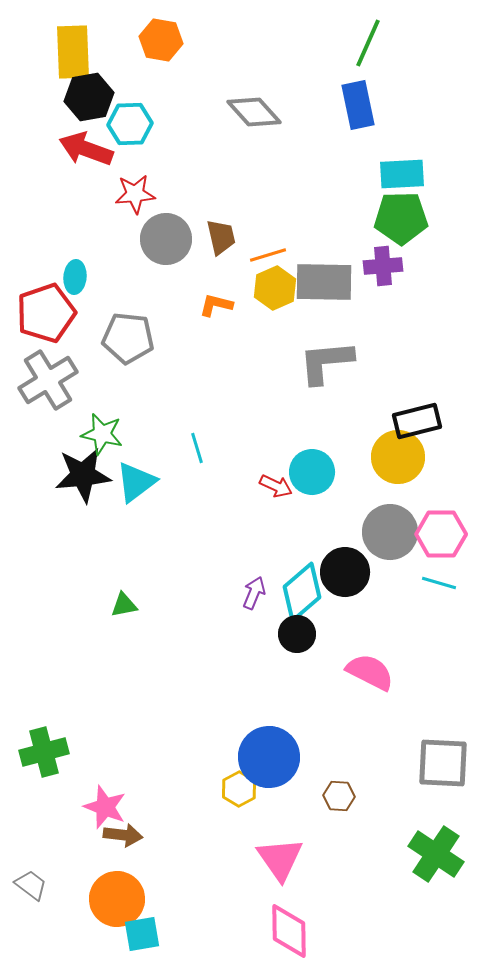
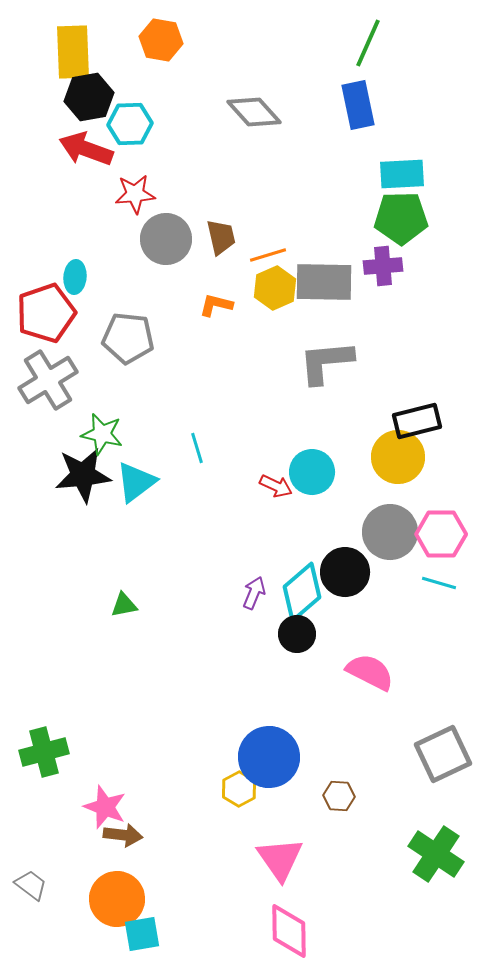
gray square at (443, 763): moved 9 px up; rotated 28 degrees counterclockwise
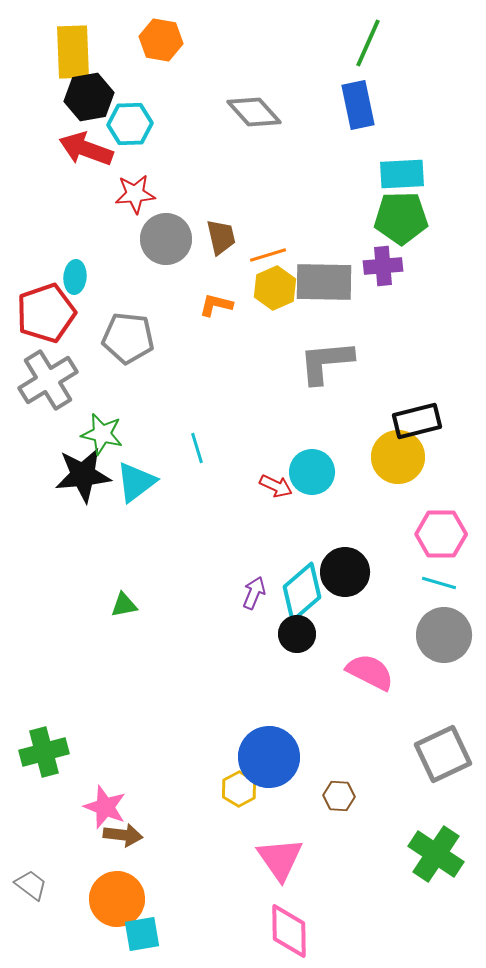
gray circle at (390, 532): moved 54 px right, 103 px down
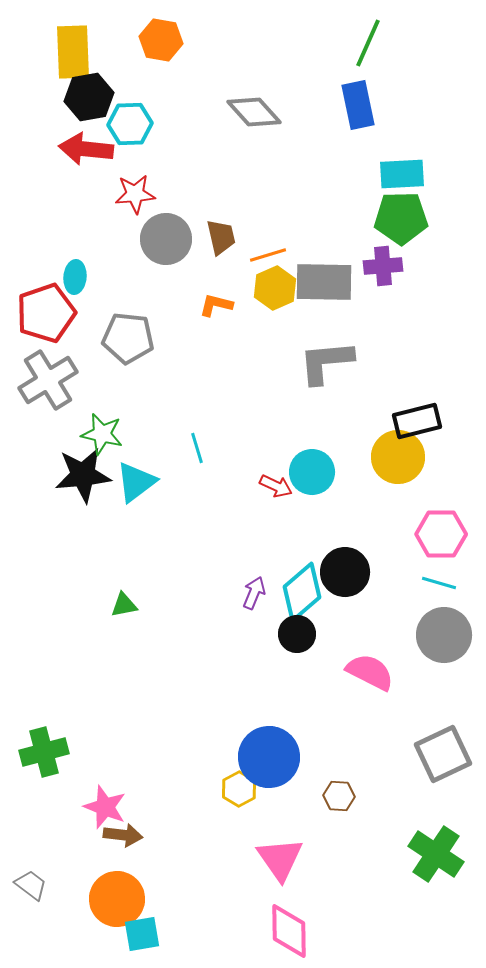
red arrow at (86, 149): rotated 14 degrees counterclockwise
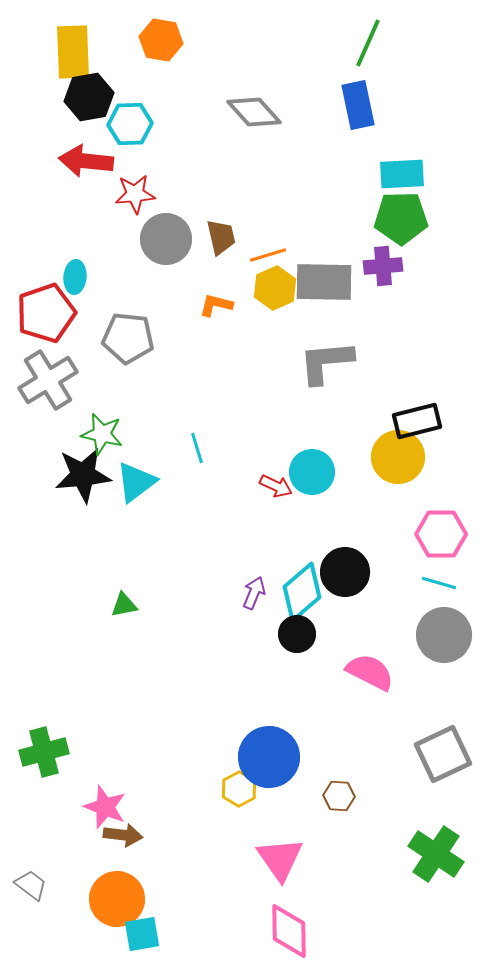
red arrow at (86, 149): moved 12 px down
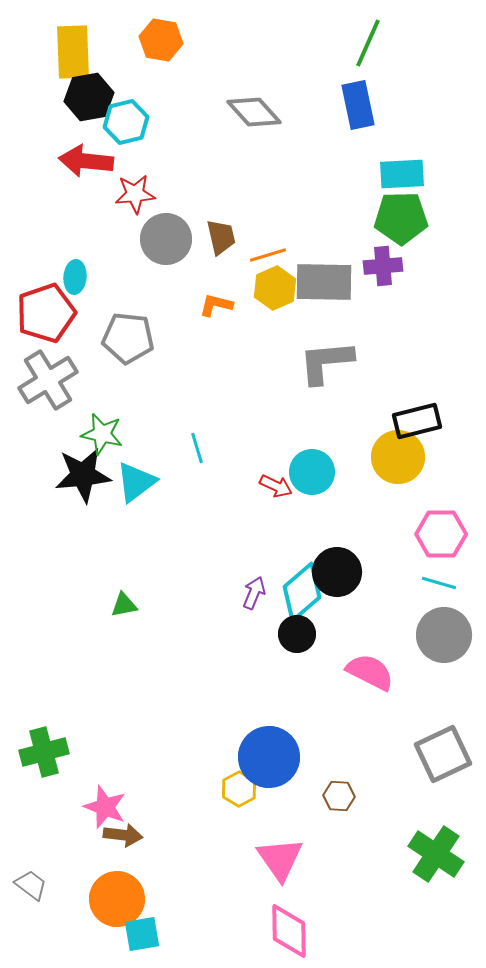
cyan hexagon at (130, 124): moved 4 px left, 2 px up; rotated 12 degrees counterclockwise
black circle at (345, 572): moved 8 px left
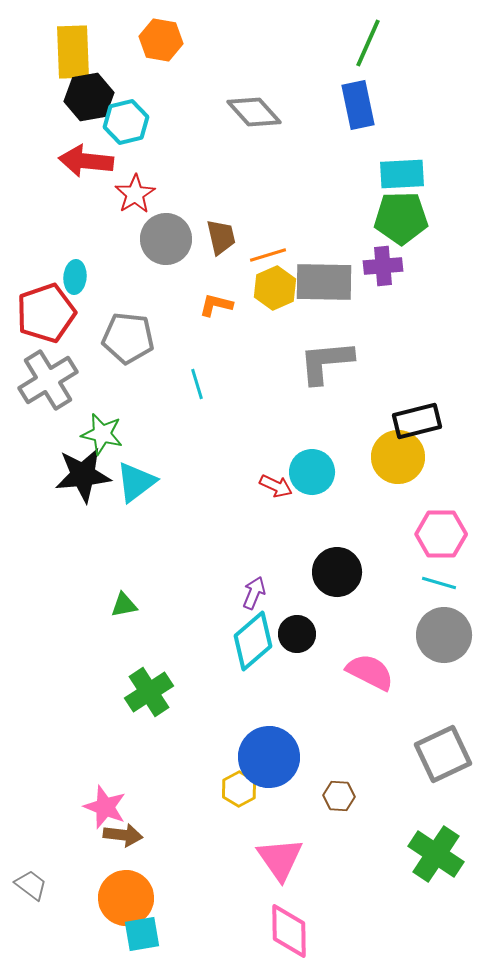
red star at (135, 194): rotated 27 degrees counterclockwise
cyan line at (197, 448): moved 64 px up
cyan diamond at (302, 592): moved 49 px left, 49 px down
green cross at (44, 752): moved 105 px right, 60 px up; rotated 18 degrees counterclockwise
orange circle at (117, 899): moved 9 px right, 1 px up
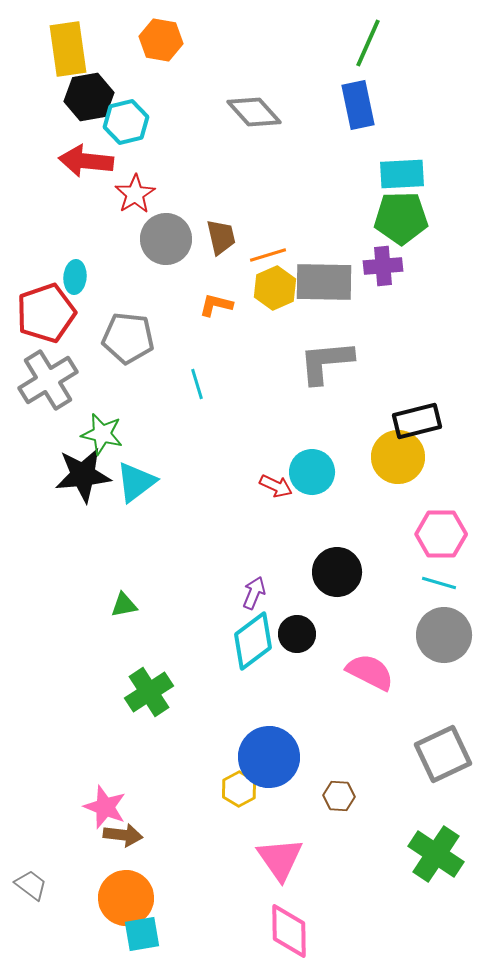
yellow rectangle at (73, 52): moved 5 px left, 3 px up; rotated 6 degrees counterclockwise
cyan diamond at (253, 641): rotated 4 degrees clockwise
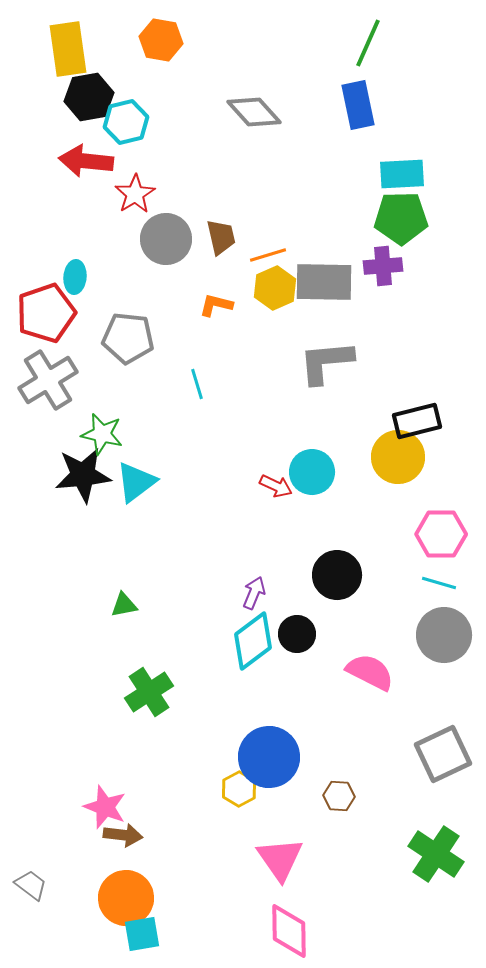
black circle at (337, 572): moved 3 px down
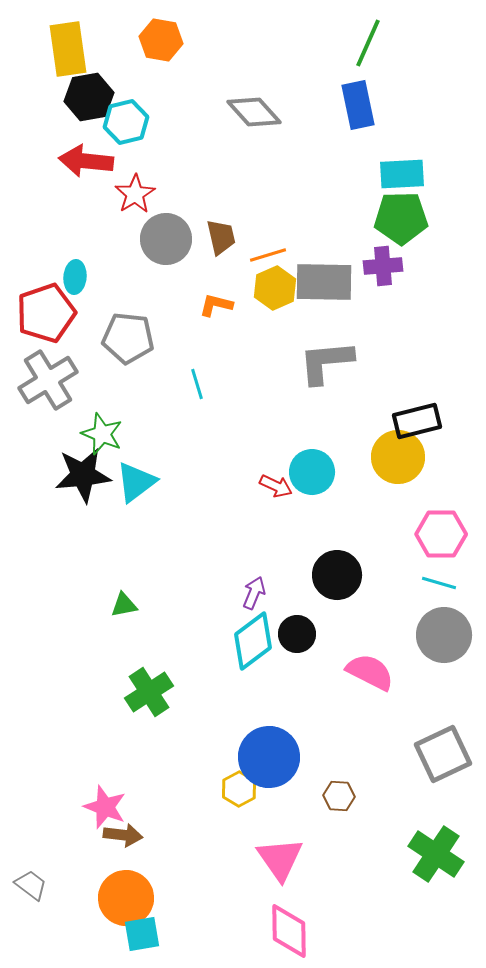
green star at (102, 434): rotated 9 degrees clockwise
